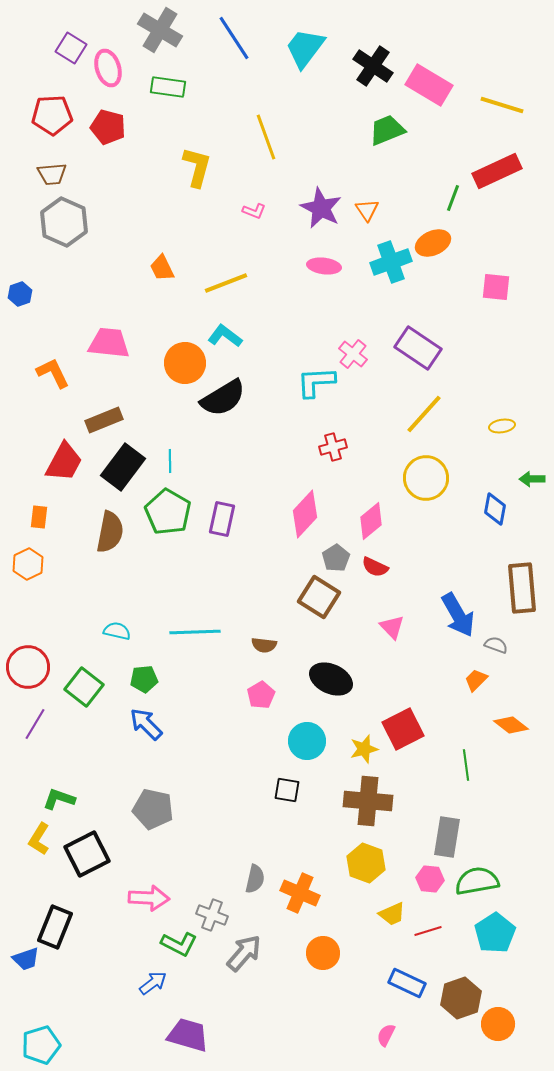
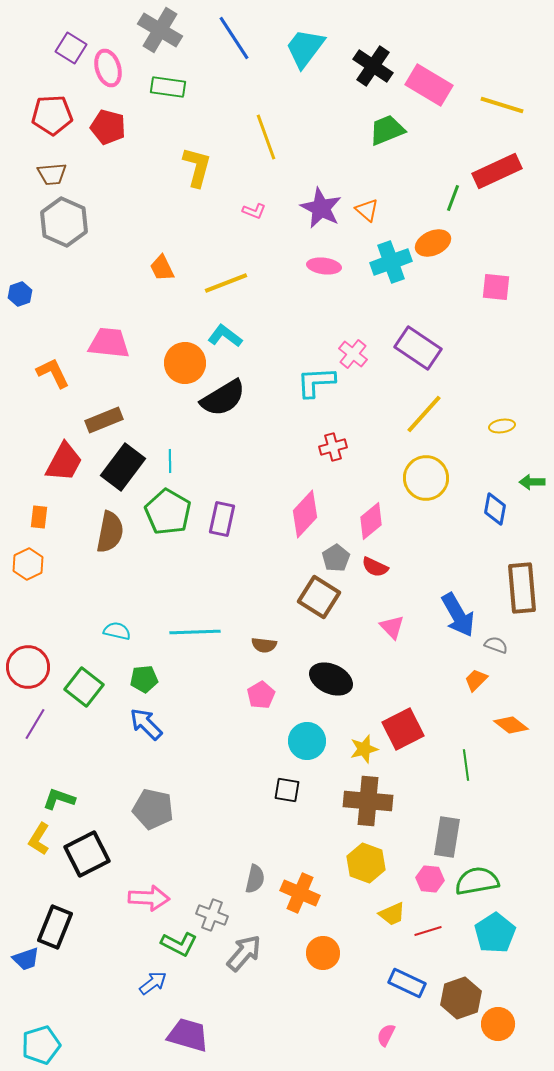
orange triangle at (367, 210): rotated 15 degrees counterclockwise
green arrow at (532, 479): moved 3 px down
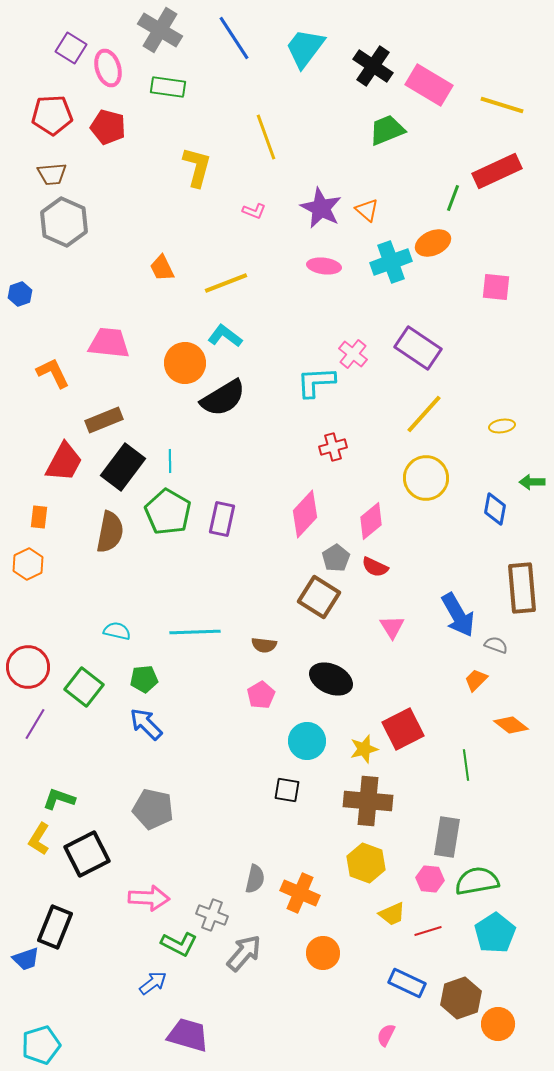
pink triangle at (392, 627): rotated 12 degrees clockwise
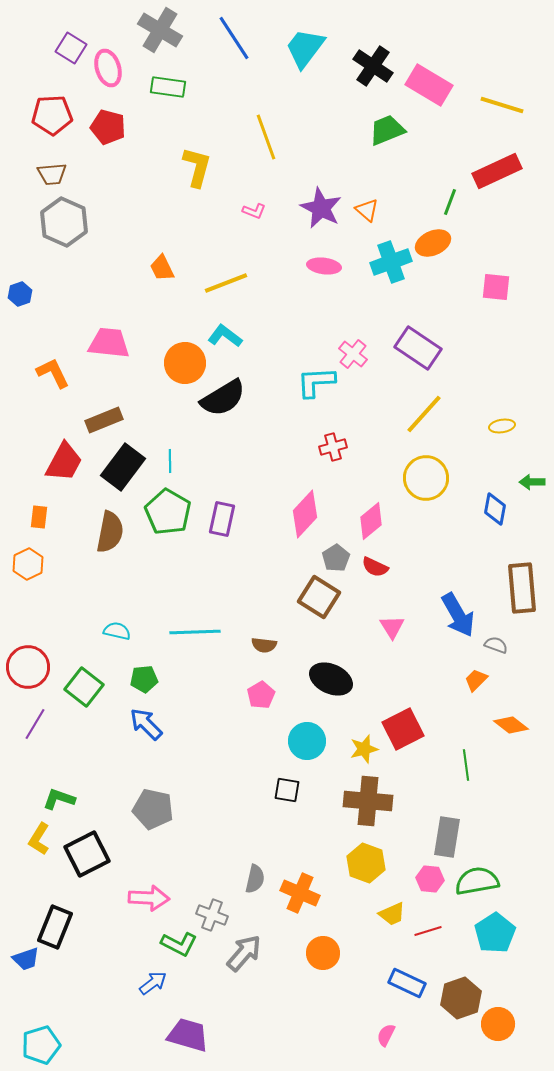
green line at (453, 198): moved 3 px left, 4 px down
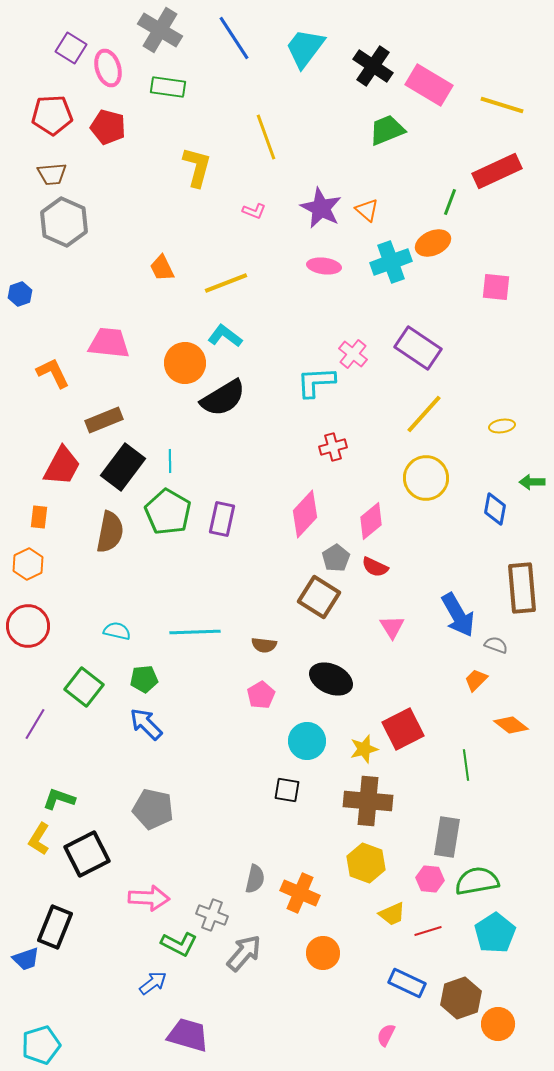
red trapezoid at (64, 462): moved 2 px left, 4 px down
red circle at (28, 667): moved 41 px up
